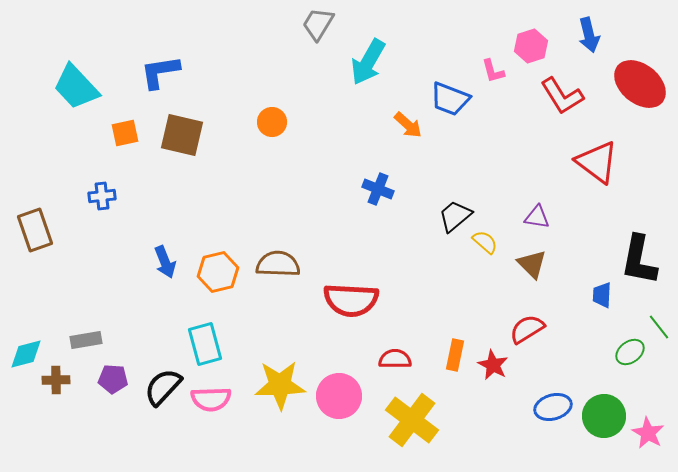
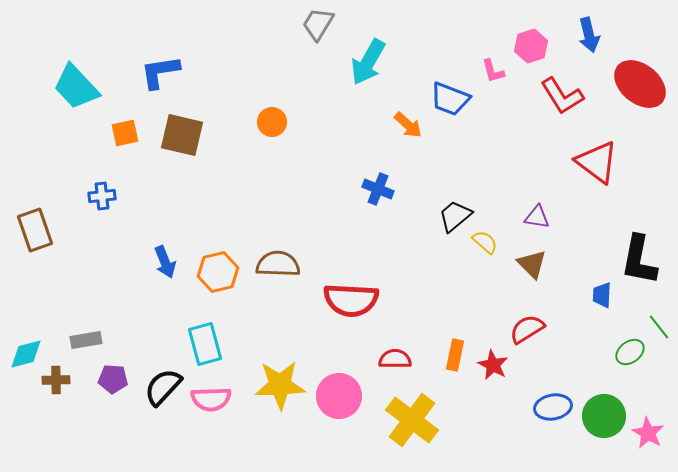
blue ellipse at (553, 407): rotated 6 degrees clockwise
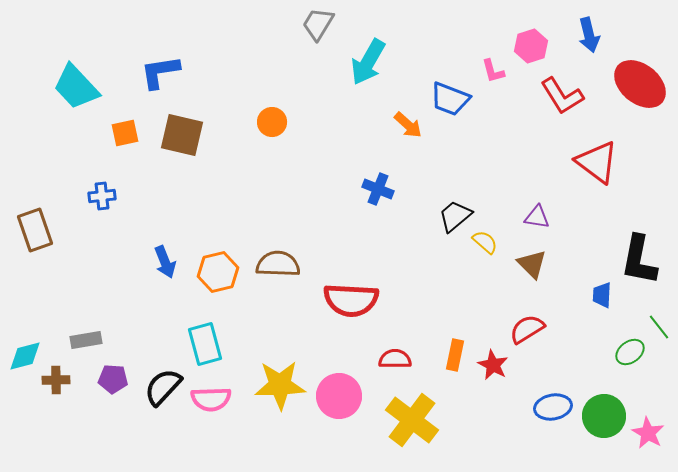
cyan diamond at (26, 354): moved 1 px left, 2 px down
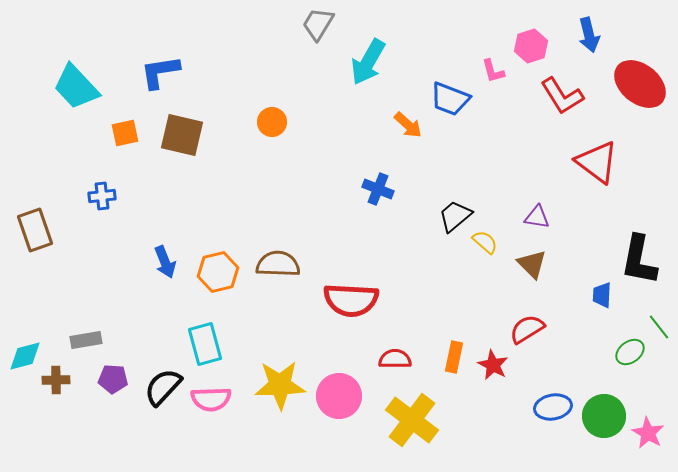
orange rectangle at (455, 355): moved 1 px left, 2 px down
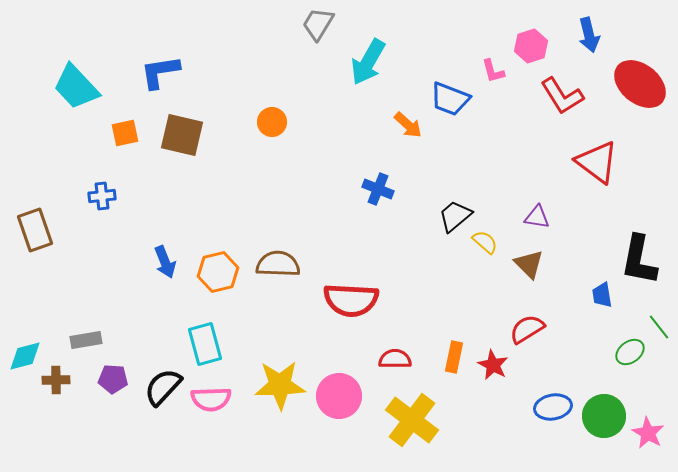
brown triangle at (532, 264): moved 3 px left
blue trapezoid at (602, 295): rotated 12 degrees counterclockwise
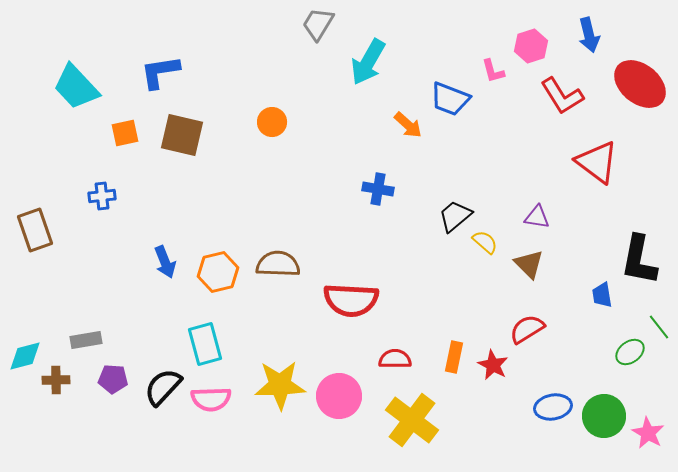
blue cross at (378, 189): rotated 12 degrees counterclockwise
